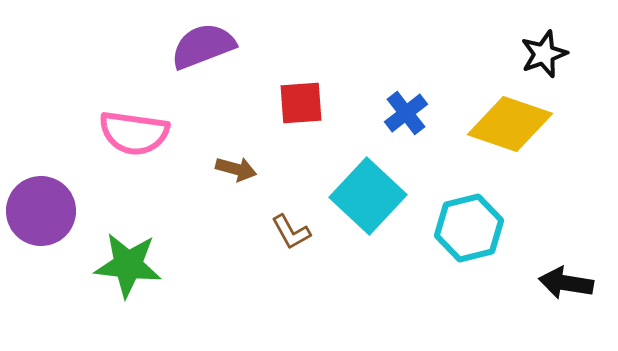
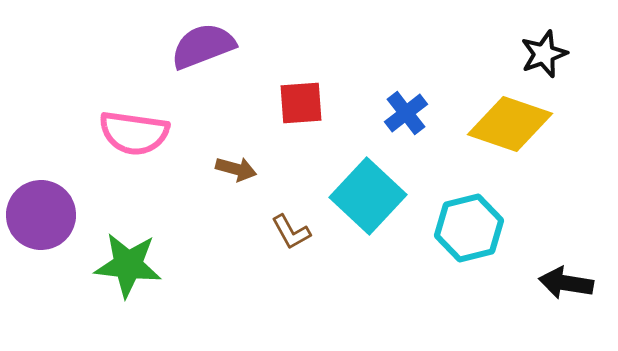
purple circle: moved 4 px down
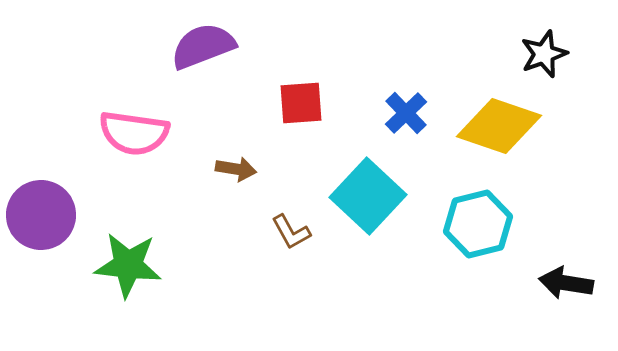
blue cross: rotated 6 degrees counterclockwise
yellow diamond: moved 11 px left, 2 px down
brown arrow: rotated 6 degrees counterclockwise
cyan hexagon: moved 9 px right, 4 px up
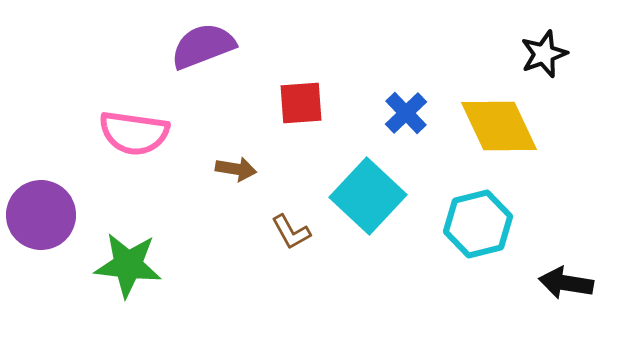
yellow diamond: rotated 46 degrees clockwise
